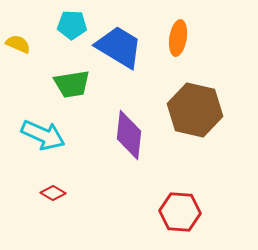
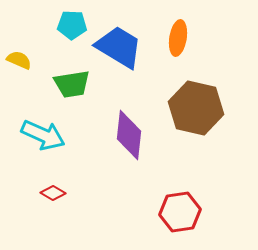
yellow semicircle: moved 1 px right, 16 px down
brown hexagon: moved 1 px right, 2 px up
red hexagon: rotated 12 degrees counterclockwise
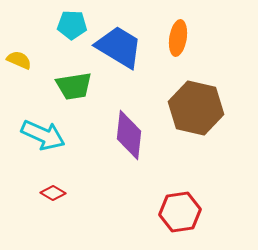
green trapezoid: moved 2 px right, 2 px down
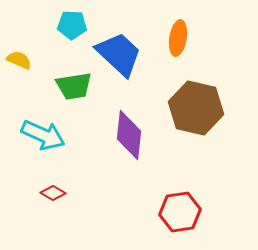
blue trapezoid: moved 7 px down; rotated 12 degrees clockwise
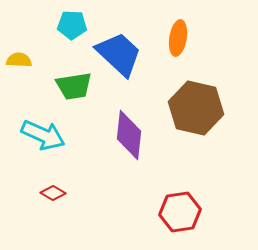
yellow semicircle: rotated 20 degrees counterclockwise
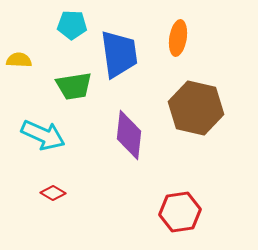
blue trapezoid: rotated 39 degrees clockwise
